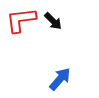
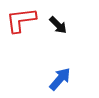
black arrow: moved 5 px right, 4 px down
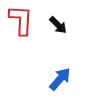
red L-shape: rotated 100 degrees clockwise
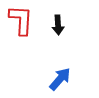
black arrow: rotated 42 degrees clockwise
